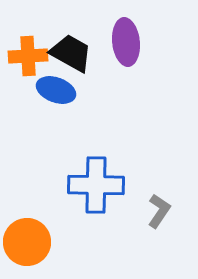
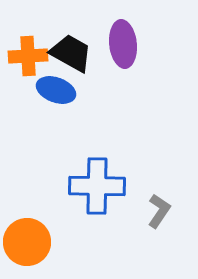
purple ellipse: moved 3 px left, 2 px down
blue cross: moved 1 px right, 1 px down
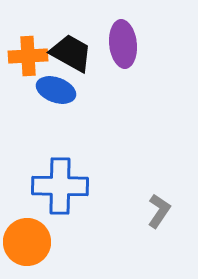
blue cross: moved 37 px left
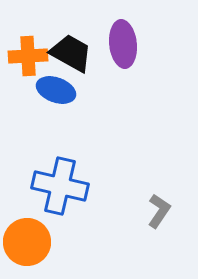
blue cross: rotated 12 degrees clockwise
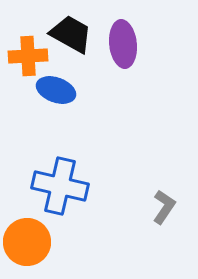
black trapezoid: moved 19 px up
gray L-shape: moved 5 px right, 4 px up
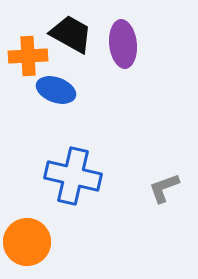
blue cross: moved 13 px right, 10 px up
gray L-shape: moved 19 px up; rotated 144 degrees counterclockwise
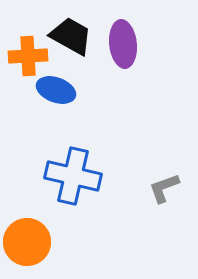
black trapezoid: moved 2 px down
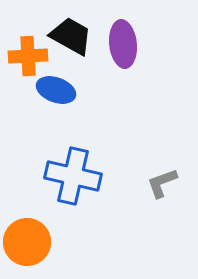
gray L-shape: moved 2 px left, 5 px up
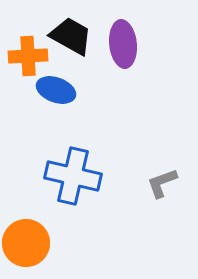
orange circle: moved 1 px left, 1 px down
